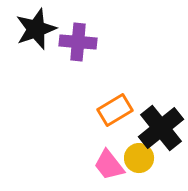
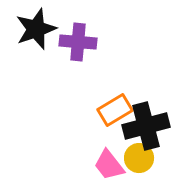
black cross: moved 15 px left, 2 px up; rotated 24 degrees clockwise
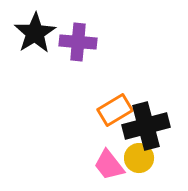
black star: moved 1 px left, 4 px down; rotated 12 degrees counterclockwise
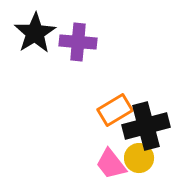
pink trapezoid: moved 2 px right, 1 px up
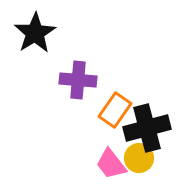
purple cross: moved 38 px down
orange rectangle: rotated 24 degrees counterclockwise
black cross: moved 1 px right, 2 px down
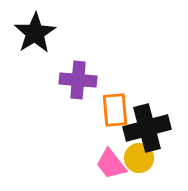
orange rectangle: rotated 40 degrees counterclockwise
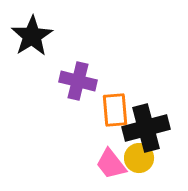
black star: moved 3 px left, 3 px down
purple cross: moved 1 px down; rotated 9 degrees clockwise
black cross: moved 1 px left
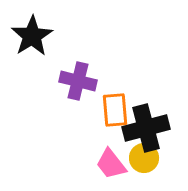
yellow circle: moved 5 px right
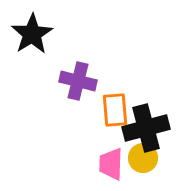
black star: moved 2 px up
yellow circle: moved 1 px left
pink trapezoid: rotated 40 degrees clockwise
